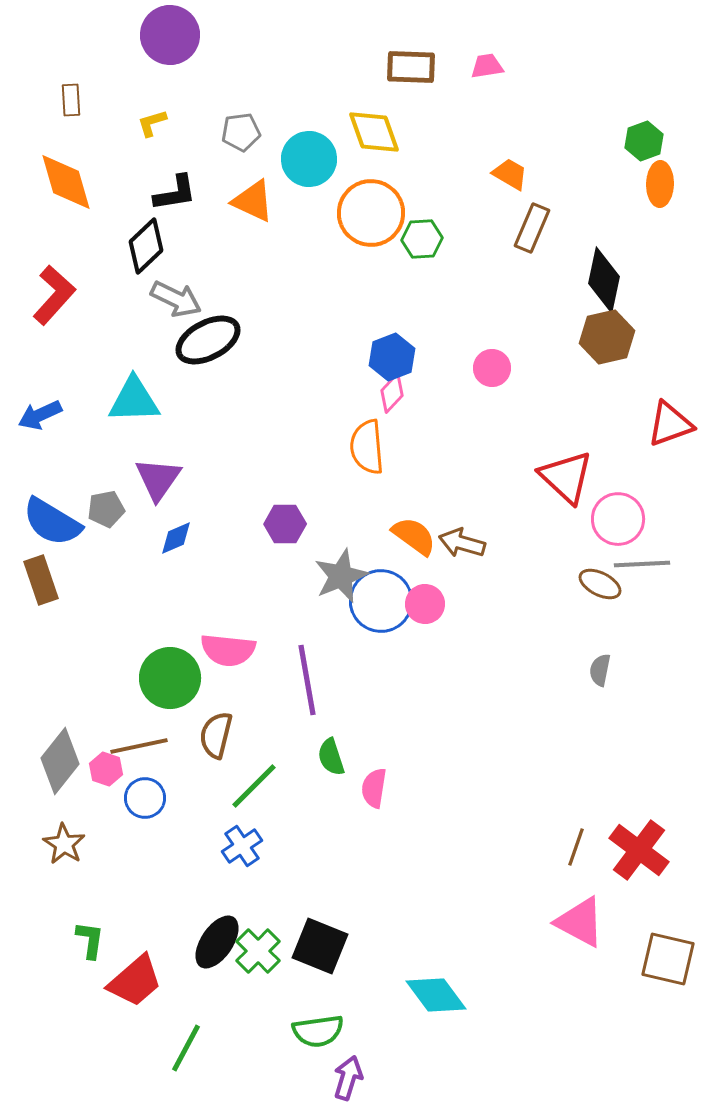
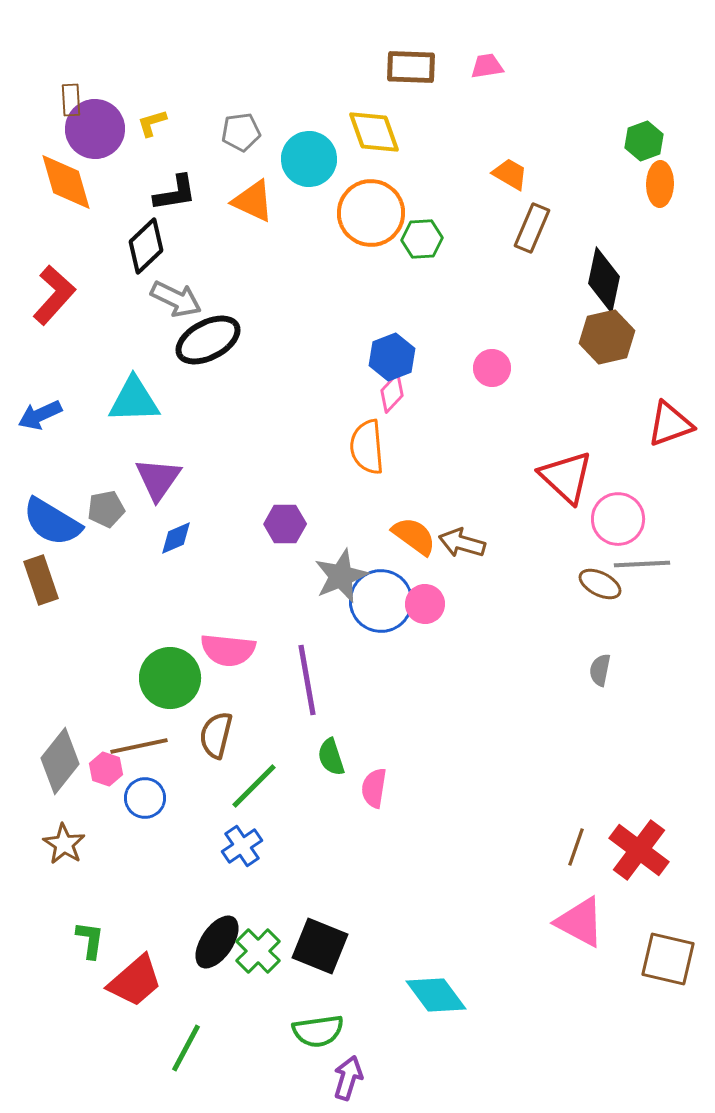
purple circle at (170, 35): moved 75 px left, 94 px down
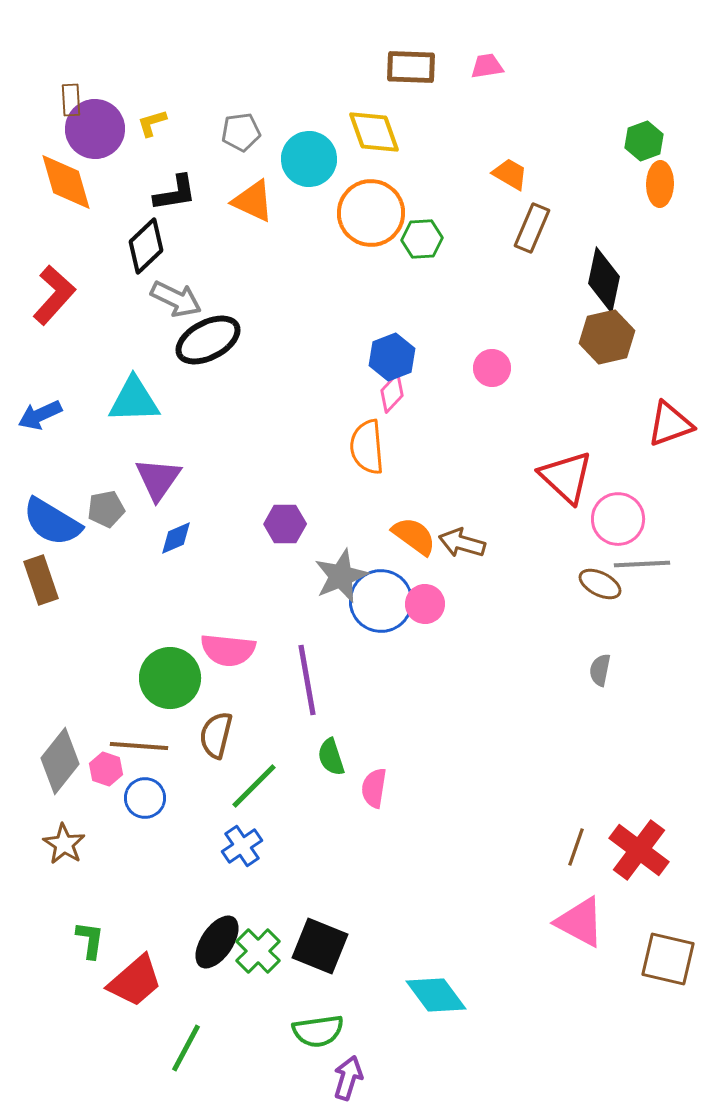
brown line at (139, 746): rotated 16 degrees clockwise
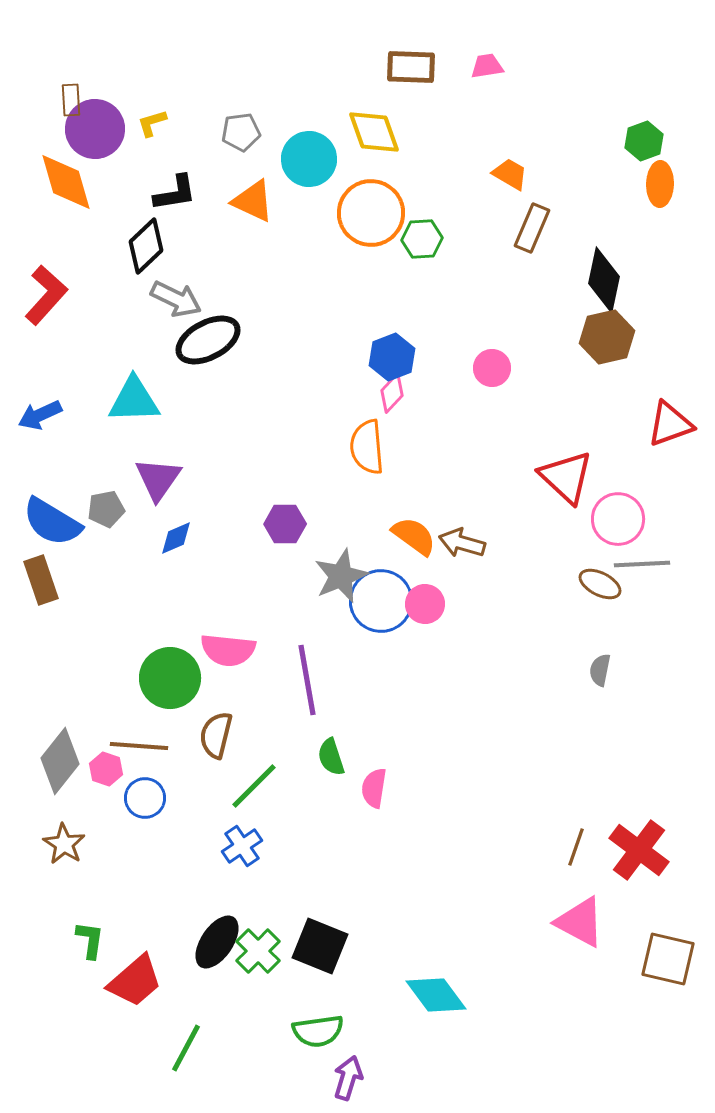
red L-shape at (54, 295): moved 8 px left
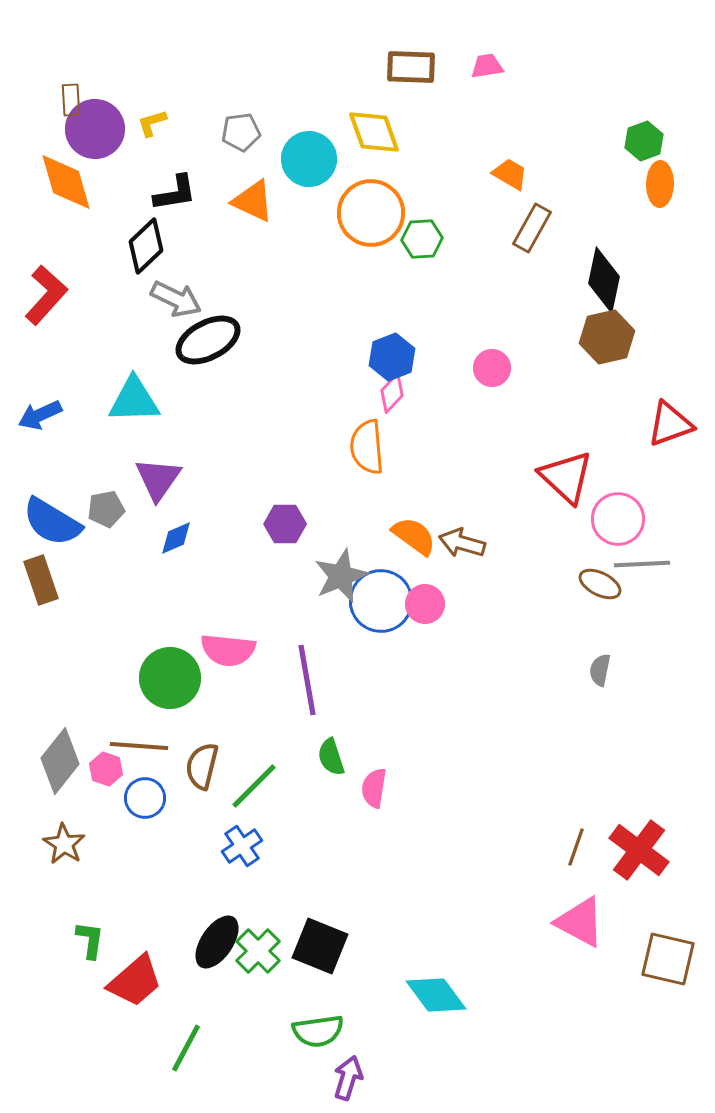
brown rectangle at (532, 228): rotated 6 degrees clockwise
brown semicircle at (216, 735): moved 14 px left, 31 px down
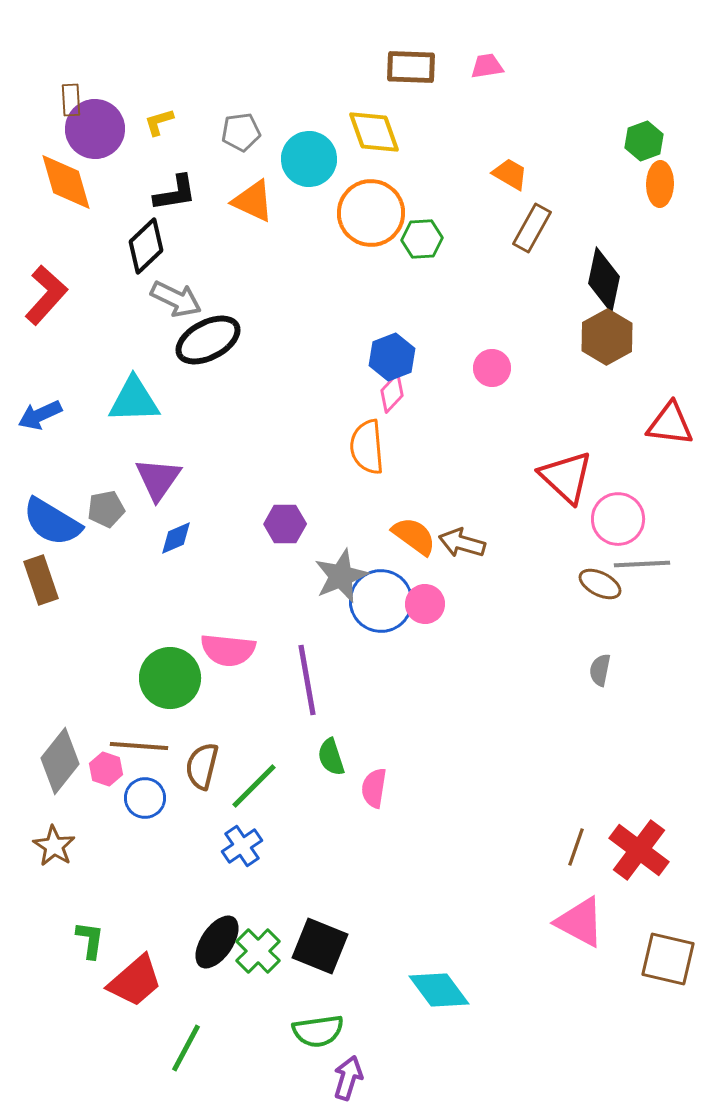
yellow L-shape at (152, 123): moved 7 px right, 1 px up
brown hexagon at (607, 337): rotated 16 degrees counterclockwise
red triangle at (670, 424): rotated 27 degrees clockwise
brown star at (64, 844): moved 10 px left, 2 px down
cyan diamond at (436, 995): moved 3 px right, 5 px up
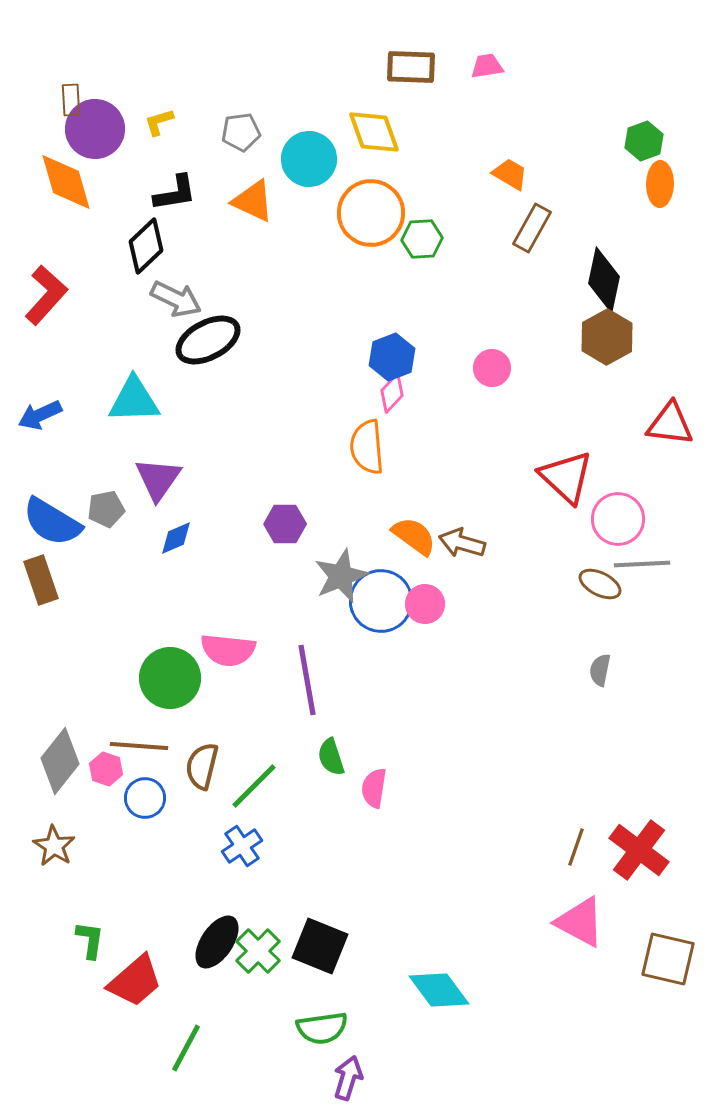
green semicircle at (318, 1031): moved 4 px right, 3 px up
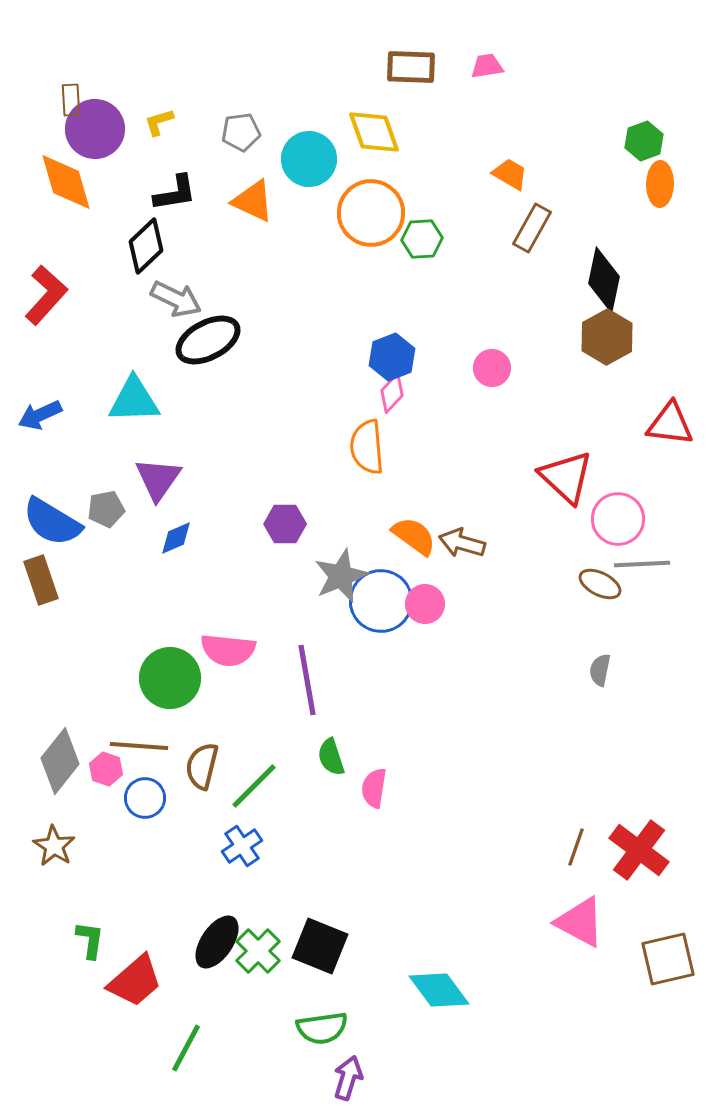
brown square at (668, 959): rotated 26 degrees counterclockwise
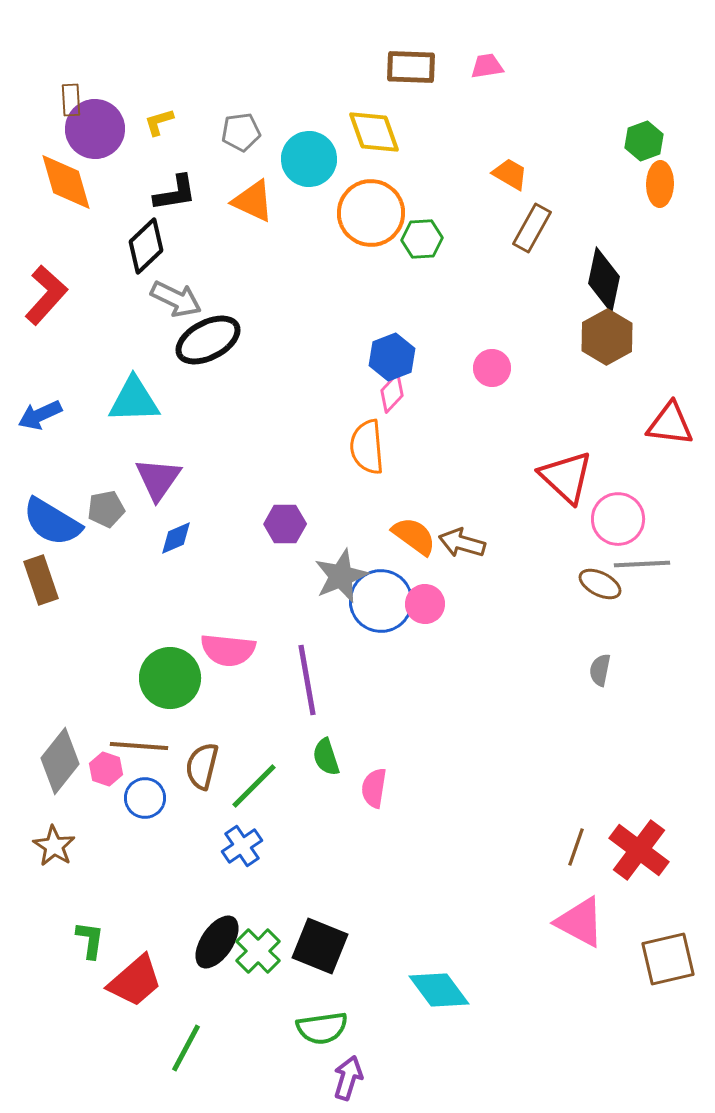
green semicircle at (331, 757): moved 5 px left
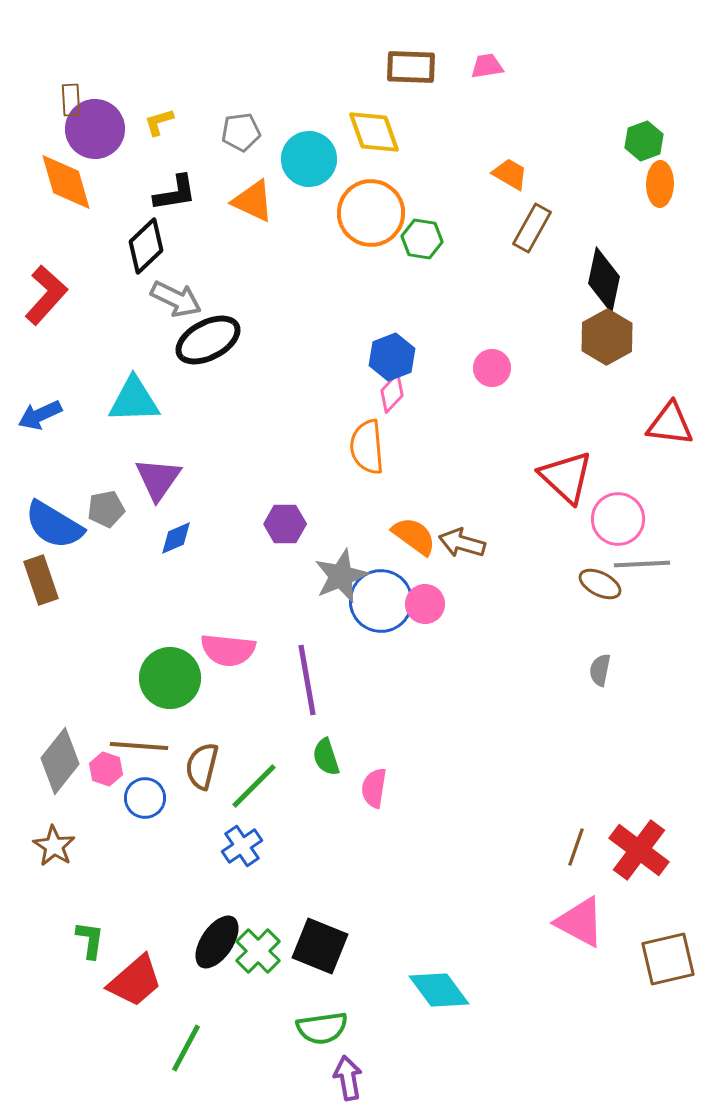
green hexagon at (422, 239): rotated 12 degrees clockwise
blue semicircle at (52, 522): moved 2 px right, 3 px down
purple arrow at (348, 1078): rotated 27 degrees counterclockwise
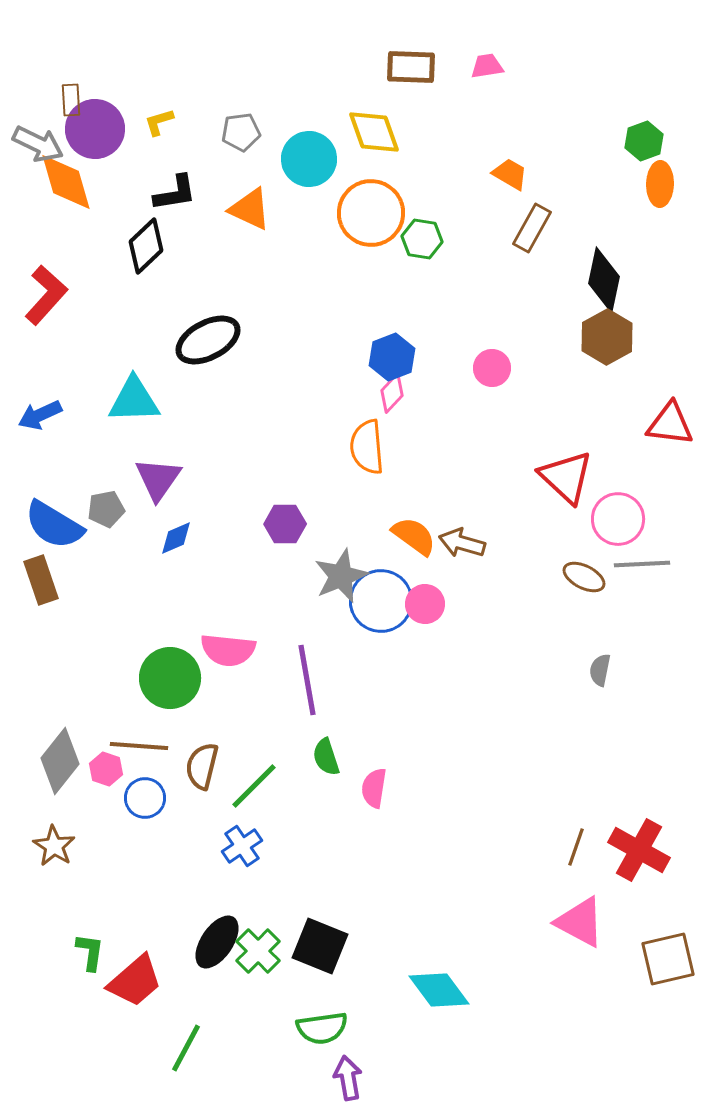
orange triangle at (253, 201): moved 3 px left, 8 px down
gray arrow at (176, 299): moved 138 px left, 155 px up
brown ellipse at (600, 584): moved 16 px left, 7 px up
red cross at (639, 850): rotated 8 degrees counterclockwise
green L-shape at (90, 940): moved 12 px down
